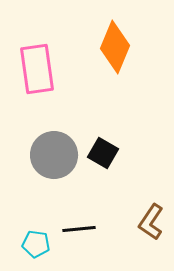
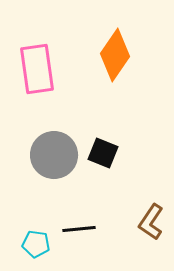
orange diamond: moved 8 px down; rotated 12 degrees clockwise
black square: rotated 8 degrees counterclockwise
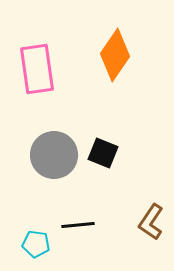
black line: moved 1 px left, 4 px up
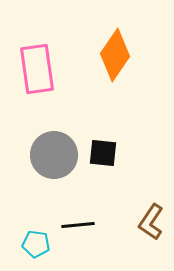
black square: rotated 16 degrees counterclockwise
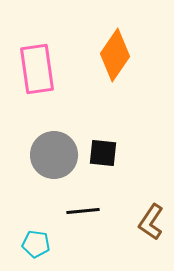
black line: moved 5 px right, 14 px up
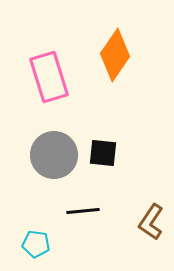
pink rectangle: moved 12 px right, 8 px down; rotated 9 degrees counterclockwise
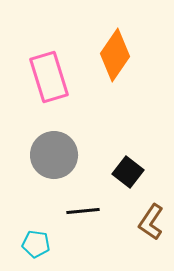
black square: moved 25 px right, 19 px down; rotated 32 degrees clockwise
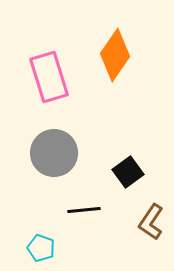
gray circle: moved 2 px up
black square: rotated 16 degrees clockwise
black line: moved 1 px right, 1 px up
cyan pentagon: moved 5 px right, 4 px down; rotated 12 degrees clockwise
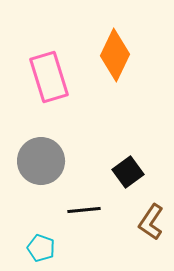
orange diamond: rotated 9 degrees counterclockwise
gray circle: moved 13 px left, 8 px down
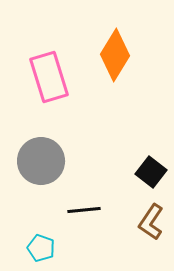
orange diamond: rotated 6 degrees clockwise
black square: moved 23 px right; rotated 16 degrees counterclockwise
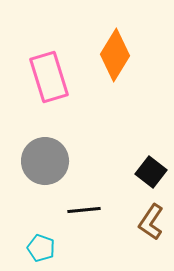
gray circle: moved 4 px right
